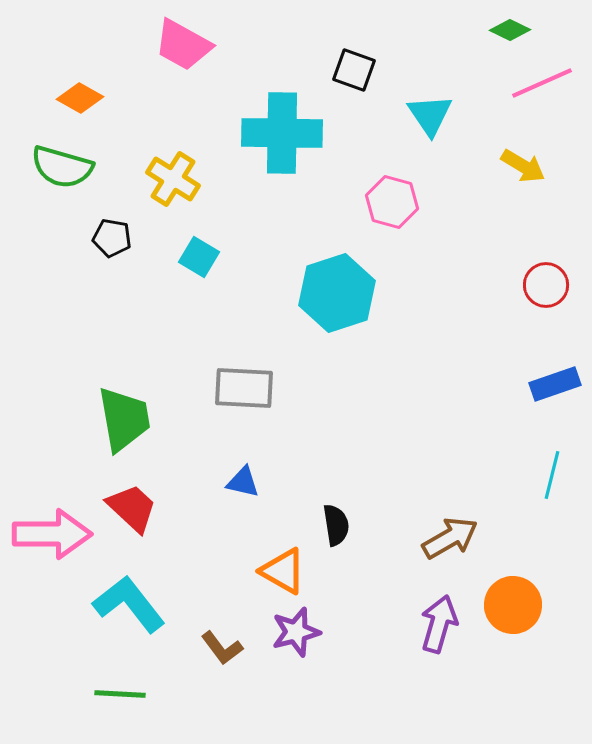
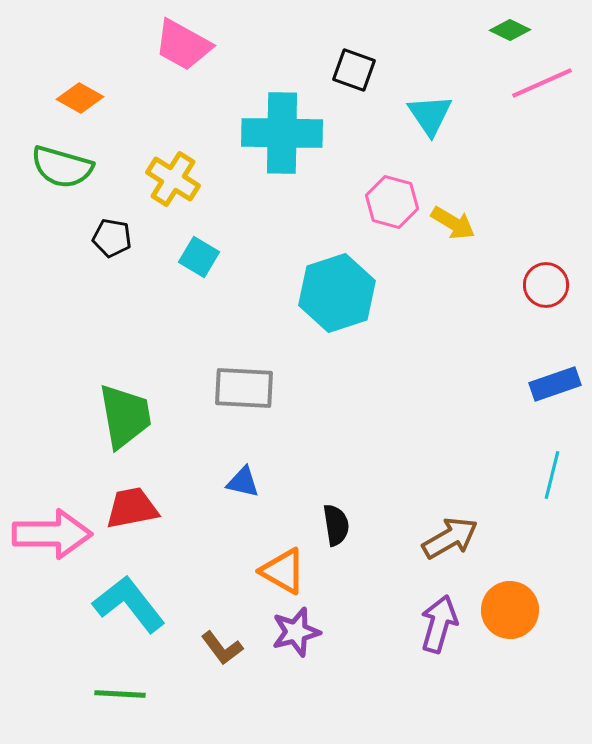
yellow arrow: moved 70 px left, 57 px down
green trapezoid: moved 1 px right, 3 px up
red trapezoid: rotated 54 degrees counterclockwise
orange circle: moved 3 px left, 5 px down
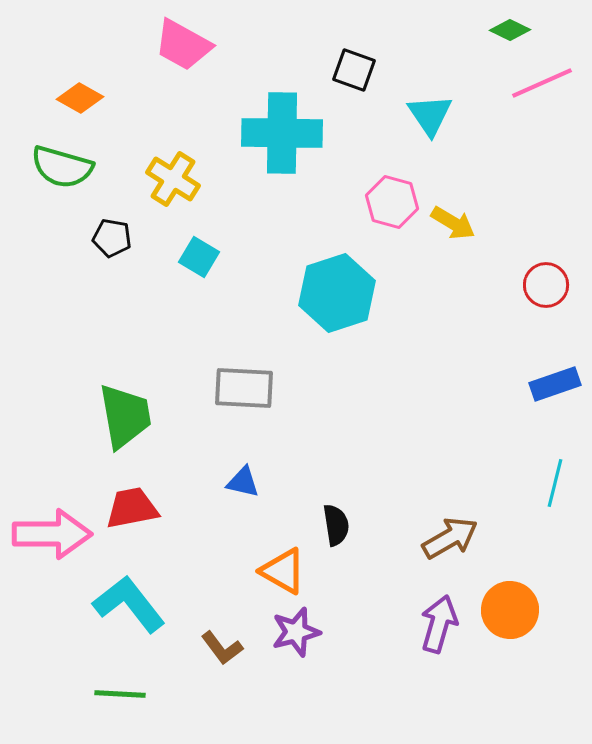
cyan line: moved 3 px right, 8 px down
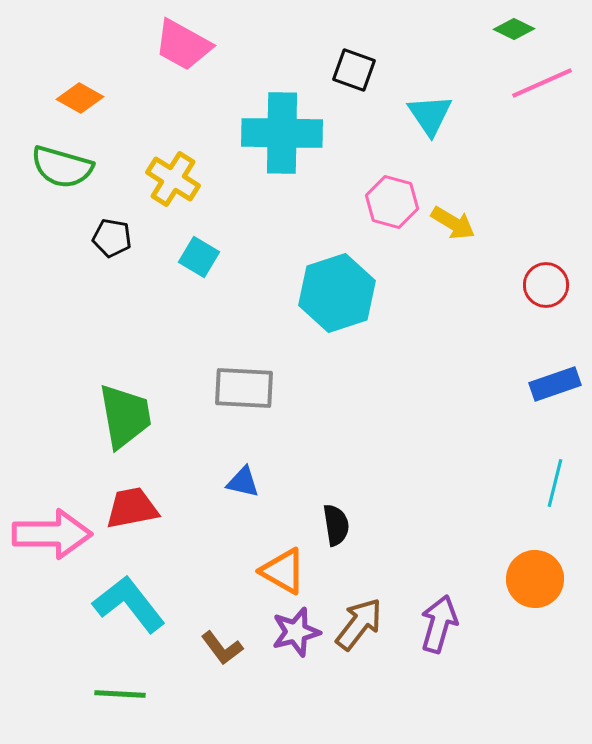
green diamond: moved 4 px right, 1 px up
brown arrow: moved 91 px left, 86 px down; rotated 22 degrees counterclockwise
orange circle: moved 25 px right, 31 px up
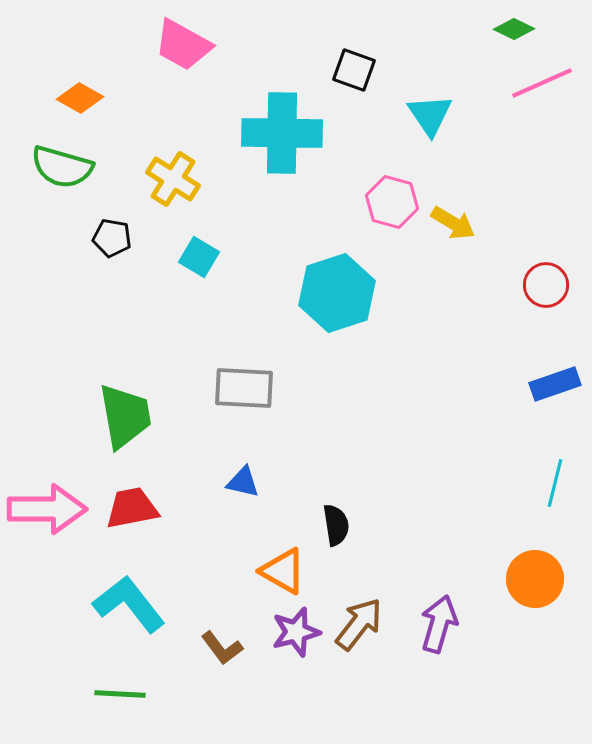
pink arrow: moved 5 px left, 25 px up
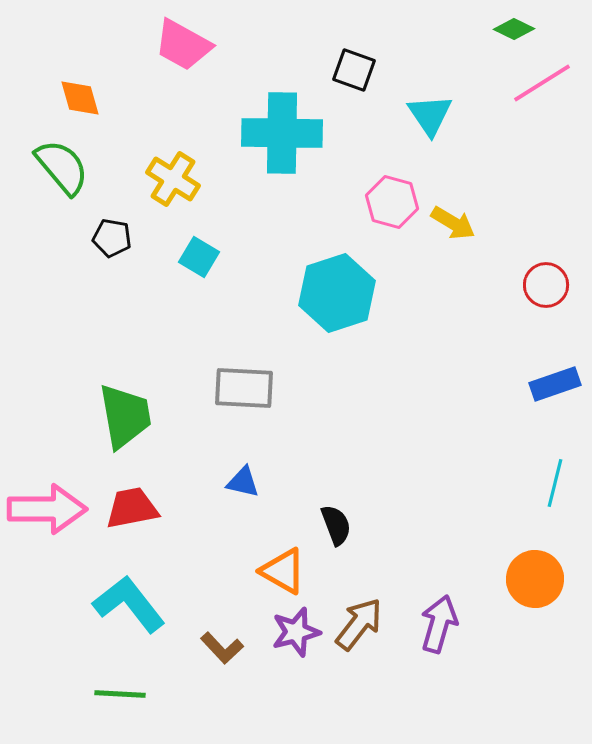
pink line: rotated 8 degrees counterclockwise
orange diamond: rotated 45 degrees clockwise
green semicircle: rotated 146 degrees counterclockwise
black semicircle: rotated 12 degrees counterclockwise
brown L-shape: rotated 6 degrees counterclockwise
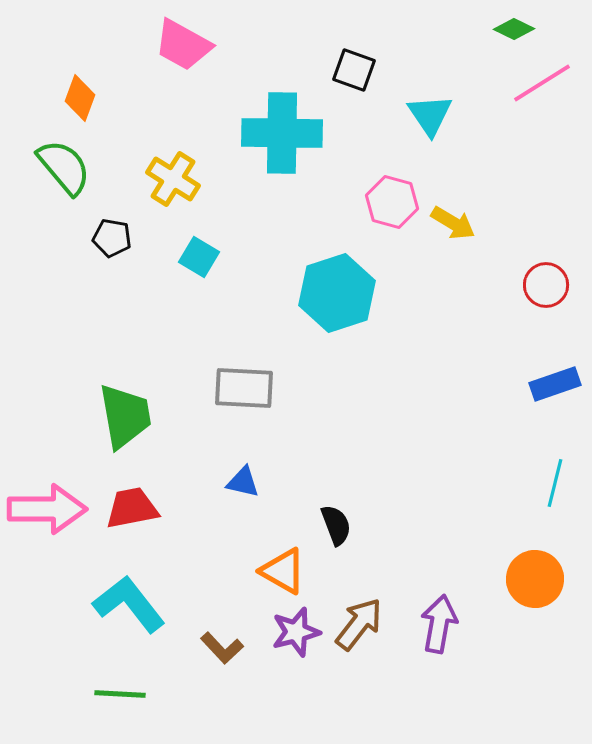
orange diamond: rotated 36 degrees clockwise
green semicircle: moved 2 px right
purple arrow: rotated 6 degrees counterclockwise
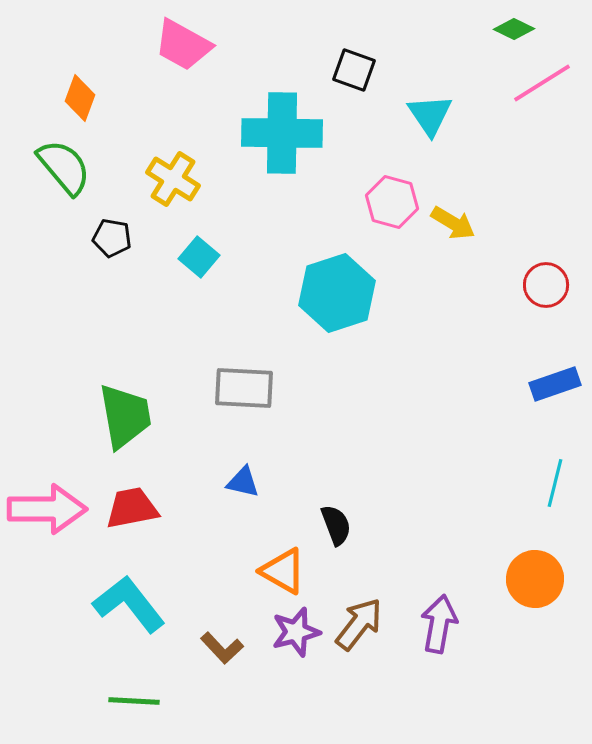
cyan square: rotated 9 degrees clockwise
green line: moved 14 px right, 7 px down
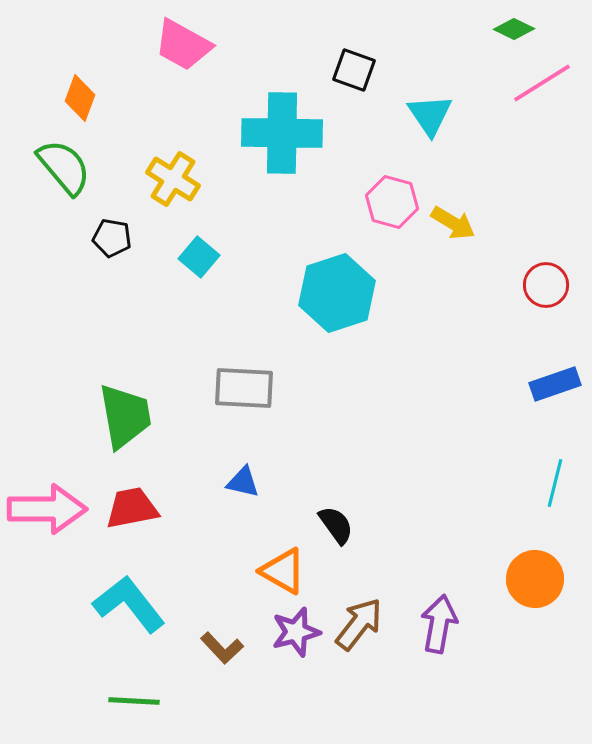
black semicircle: rotated 15 degrees counterclockwise
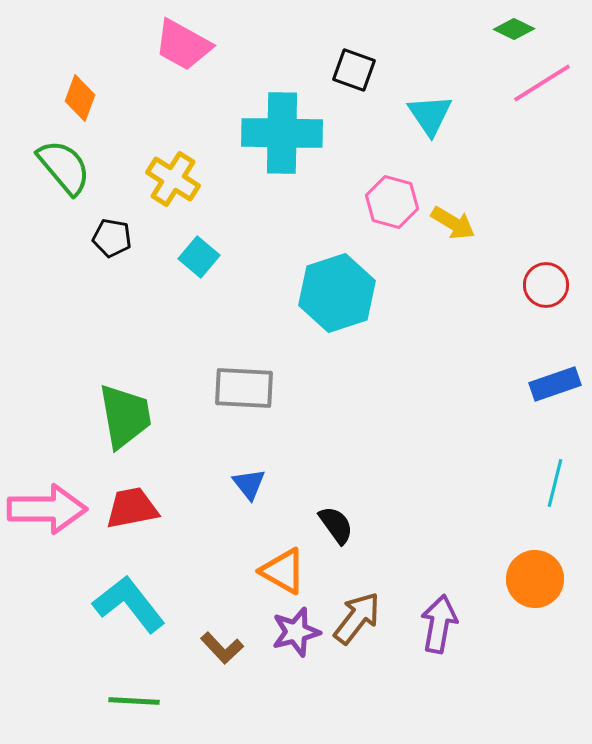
blue triangle: moved 6 px right, 2 px down; rotated 39 degrees clockwise
brown arrow: moved 2 px left, 6 px up
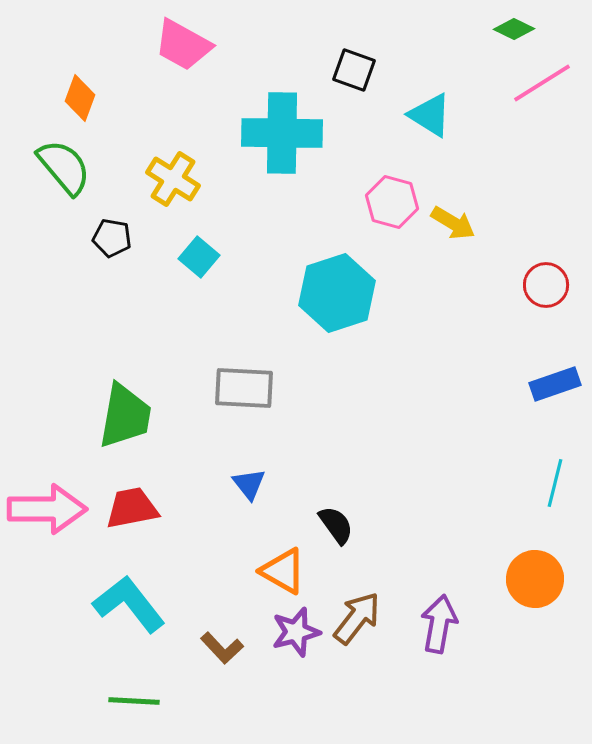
cyan triangle: rotated 24 degrees counterclockwise
green trapezoid: rotated 20 degrees clockwise
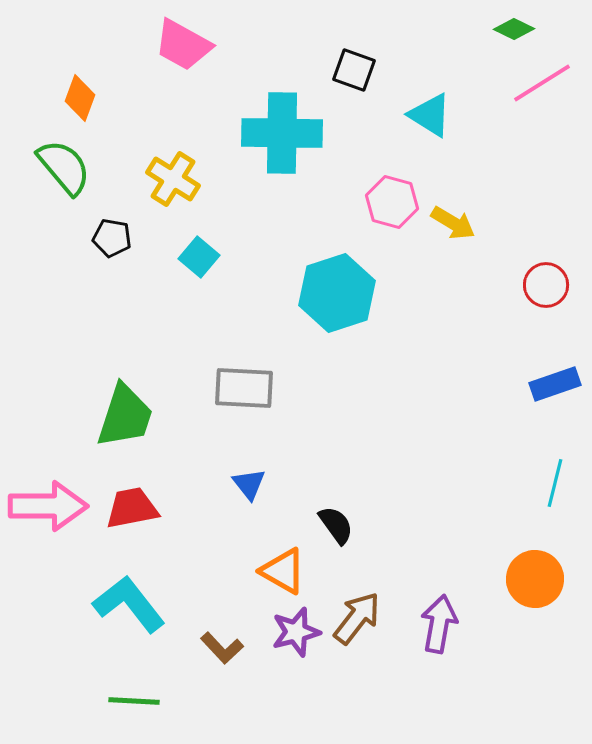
green trapezoid: rotated 8 degrees clockwise
pink arrow: moved 1 px right, 3 px up
